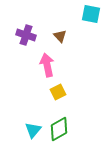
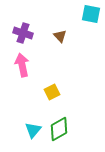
purple cross: moved 3 px left, 2 px up
pink arrow: moved 25 px left
yellow square: moved 6 px left
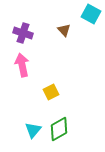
cyan square: rotated 18 degrees clockwise
brown triangle: moved 4 px right, 6 px up
yellow square: moved 1 px left
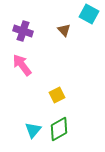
cyan square: moved 2 px left
purple cross: moved 2 px up
pink arrow: rotated 25 degrees counterclockwise
yellow square: moved 6 px right, 3 px down
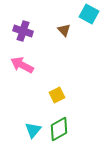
pink arrow: rotated 25 degrees counterclockwise
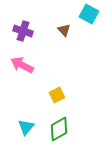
cyan triangle: moved 7 px left, 3 px up
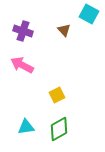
cyan triangle: rotated 42 degrees clockwise
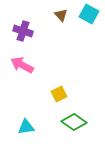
brown triangle: moved 3 px left, 15 px up
yellow square: moved 2 px right, 1 px up
green diamond: moved 15 px right, 7 px up; rotated 65 degrees clockwise
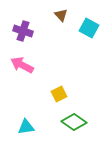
cyan square: moved 14 px down
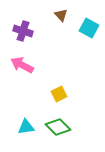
green diamond: moved 16 px left, 5 px down; rotated 10 degrees clockwise
